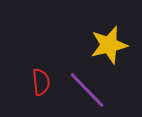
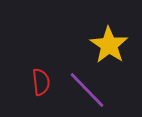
yellow star: rotated 24 degrees counterclockwise
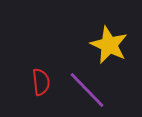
yellow star: rotated 9 degrees counterclockwise
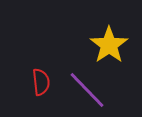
yellow star: rotated 12 degrees clockwise
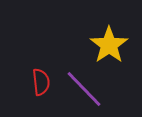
purple line: moved 3 px left, 1 px up
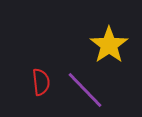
purple line: moved 1 px right, 1 px down
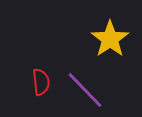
yellow star: moved 1 px right, 6 px up
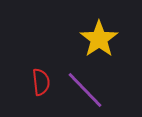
yellow star: moved 11 px left
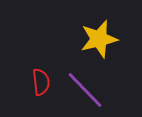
yellow star: rotated 21 degrees clockwise
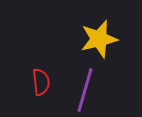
purple line: rotated 60 degrees clockwise
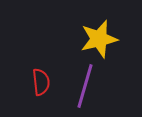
purple line: moved 4 px up
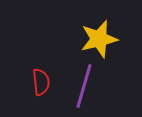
purple line: moved 1 px left
